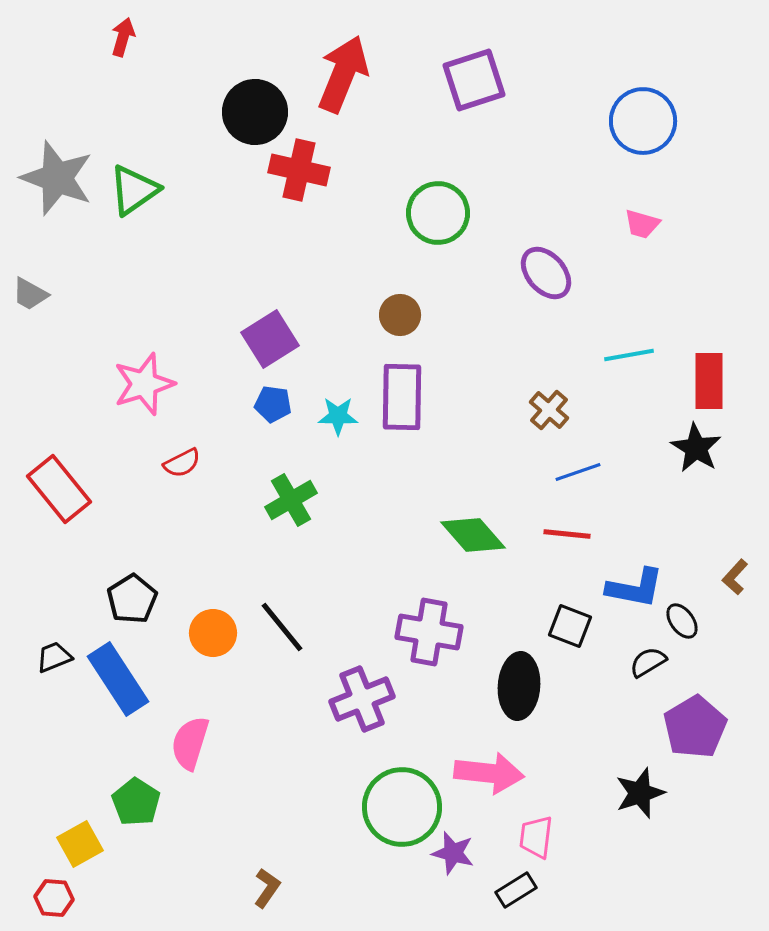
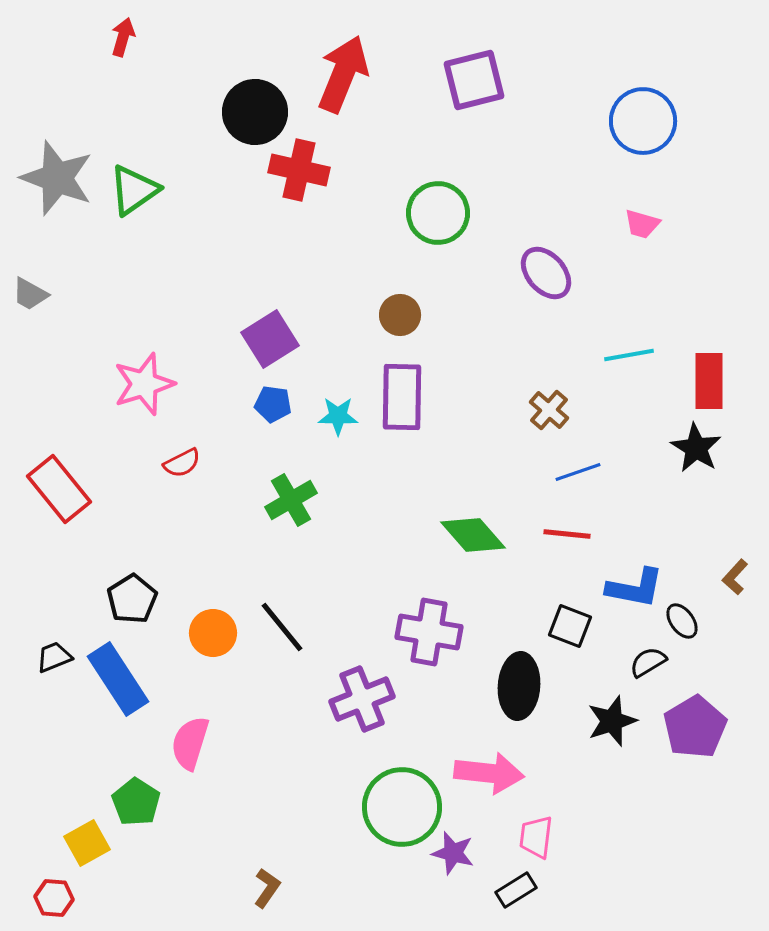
purple square at (474, 80): rotated 4 degrees clockwise
black star at (640, 793): moved 28 px left, 72 px up
yellow square at (80, 844): moved 7 px right, 1 px up
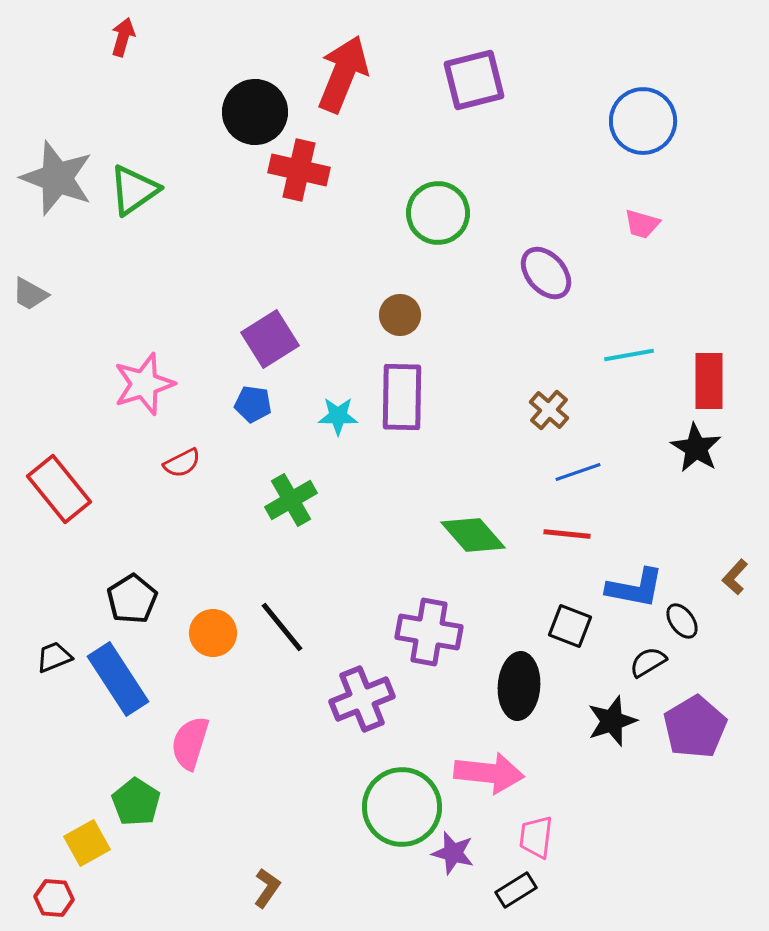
blue pentagon at (273, 404): moved 20 px left
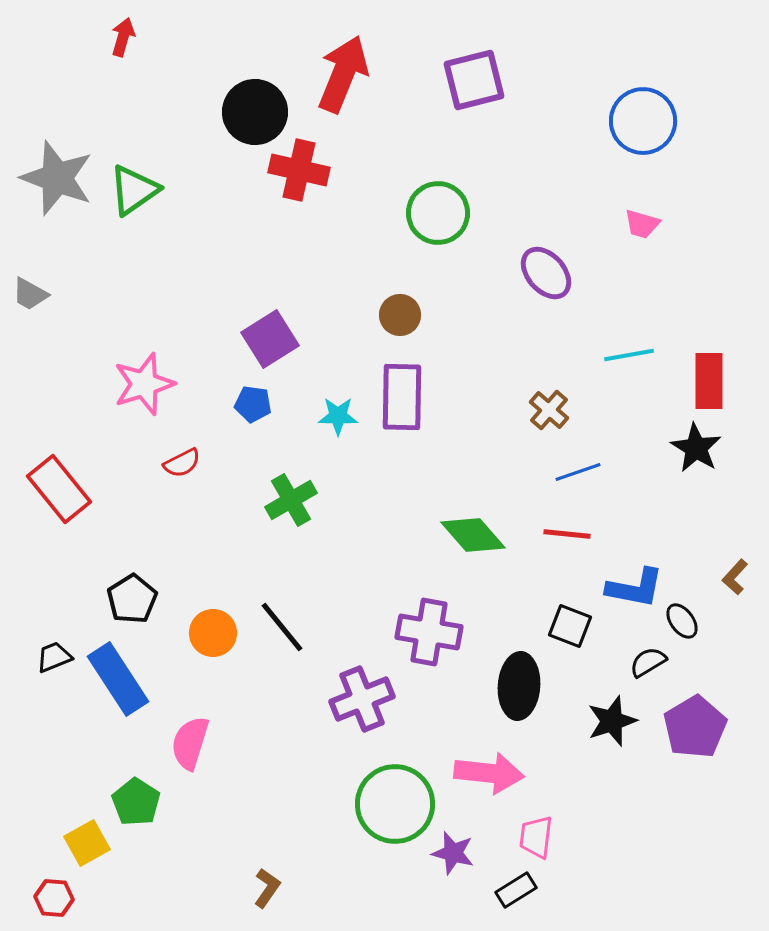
green circle at (402, 807): moved 7 px left, 3 px up
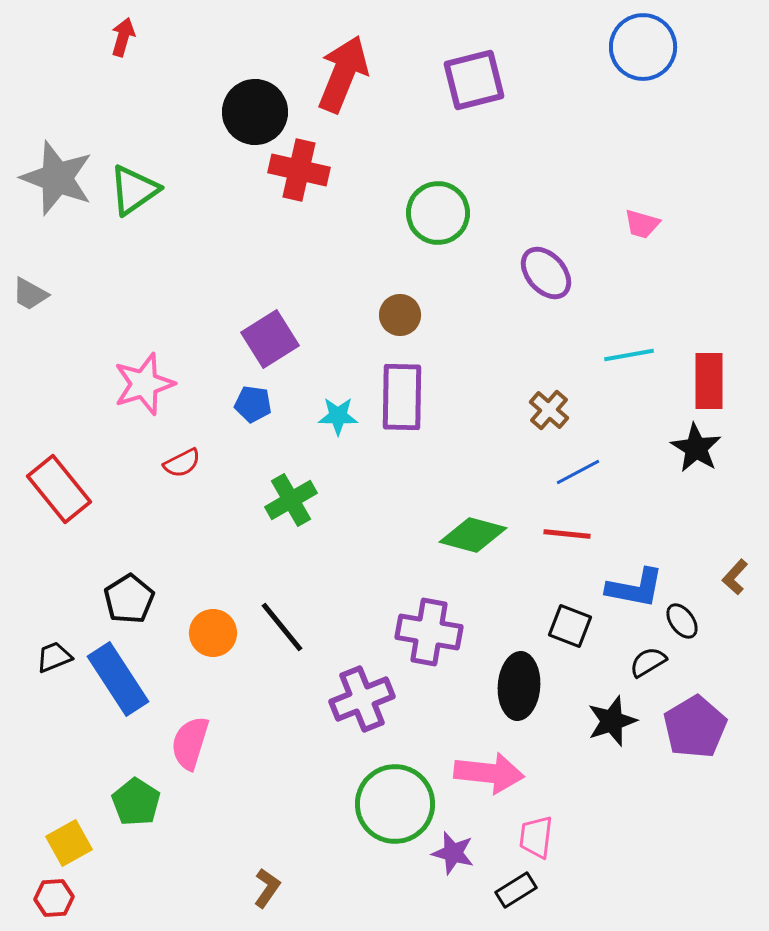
blue circle at (643, 121): moved 74 px up
blue line at (578, 472): rotated 9 degrees counterclockwise
green diamond at (473, 535): rotated 34 degrees counterclockwise
black pentagon at (132, 599): moved 3 px left
yellow square at (87, 843): moved 18 px left
red hexagon at (54, 898): rotated 9 degrees counterclockwise
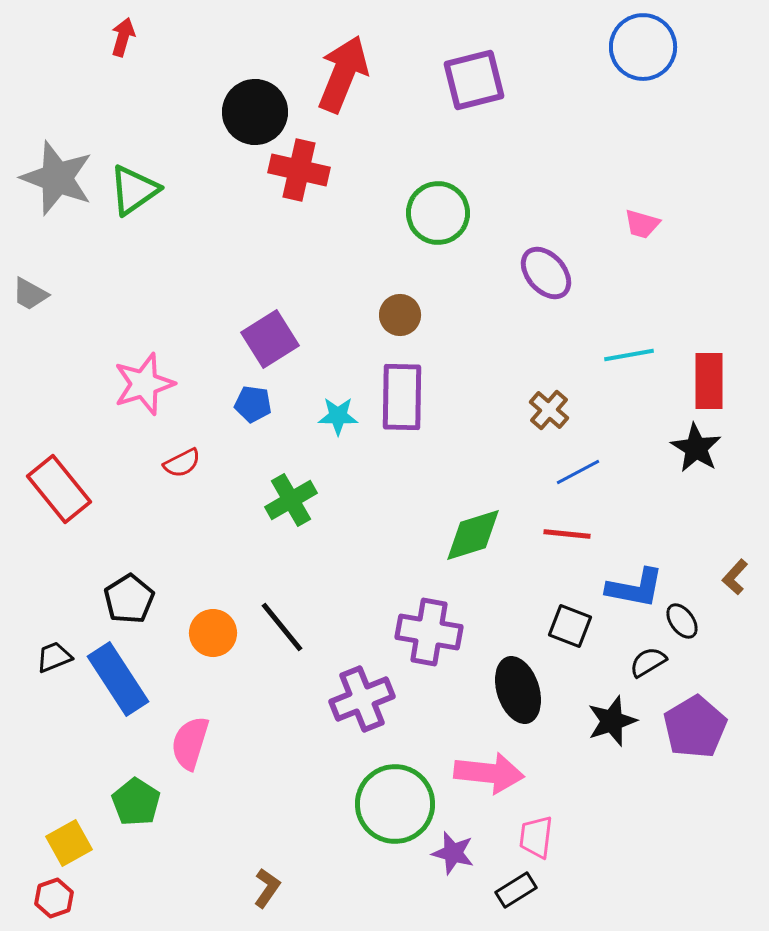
green diamond at (473, 535): rotated 32 degrees counterclockwise
black ellipse at (519, 686): moved 1 px left, 4 px down; rotated 22 degrees counterclockwise
red hexagon at (54, 898): rotated 15 degrees counterclockwise
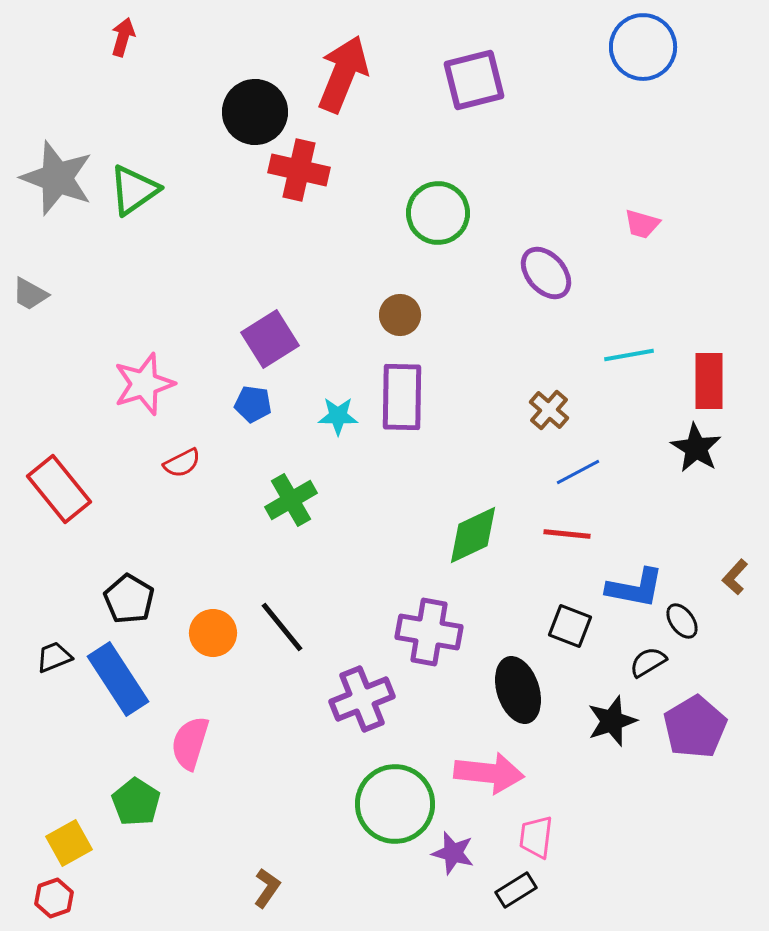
green diamond at (473, 535): rotated 8 degrees counterclockwise
black pentagon at (129, 599): rotated 9 degrees counterclockwise
